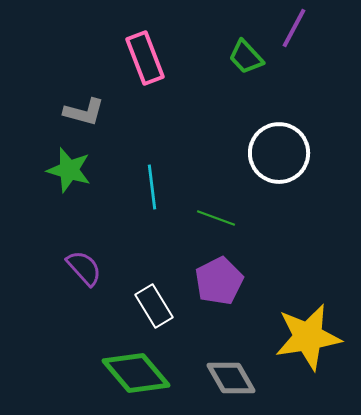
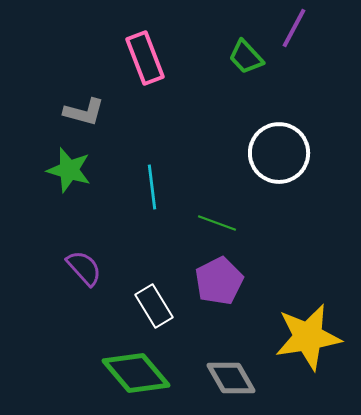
green line: moved 1 px right, 5 px down
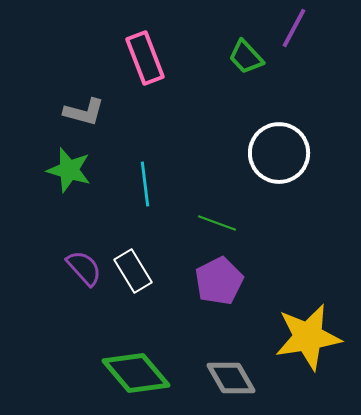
cyan line: moved 7 px left, 3 px up
white rectangle: moved 21 px left, 35 px up
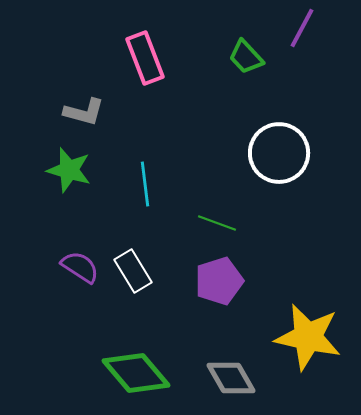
purple line: moved 8 px right
purple semicircle: moved 4 px left, 1 px up; rotated 15 degrees counterclockwise
purple pentagon: rotated 9 degrees clockwise
yellow star: rotated 22 degrees clockwise
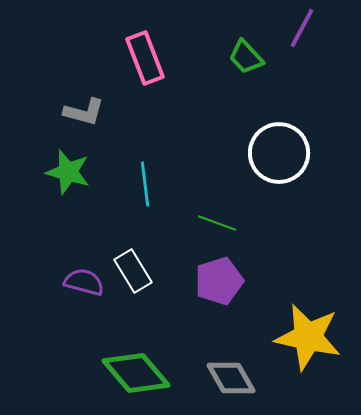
green star: moved 1 px left, 2 px down
purple semicircle: moved 4 px right, 15 px down; rotated 18 degrees counterclockwise
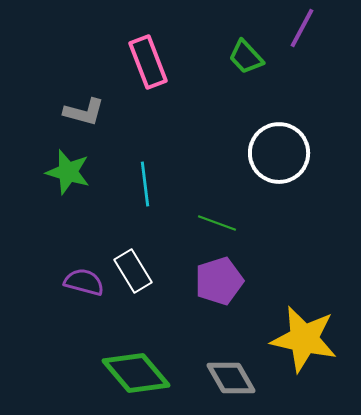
pink rectangle: moved 3 px right, 4 px down
yellow star: moved 4 px left, 2 px down
